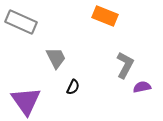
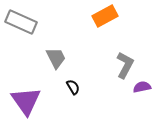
orange rectangle: rotated 50 degrees counterclockwise
black semicircle: rotated 56 degrees counterclockwise
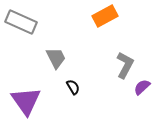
purple semicircle: rotated 30 degrees counterclockwise
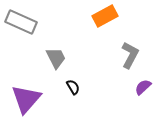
gray L-shape: moved 5 px right, 10 px up
purple semicircle: moved 1 px right
purple triangle: moved 2 px up; rotated 16 degrees clockwise
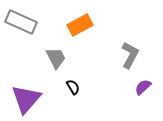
orange rectangle: moved 25 px left, 9 px down
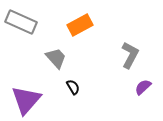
gray trapezoid: rotated 15 degrees counterclockwise
purple triangle: moved 1 px down
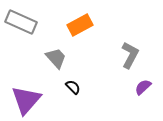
black semicircle: rotated 14 degrees counterclockwise
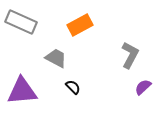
gray trapezoid: rotated 20 degrees counterclockwise
purple triangle: moved 4 px left, 9 px up; rotated 44 degrees clockwise
